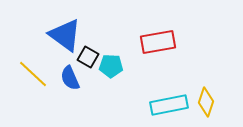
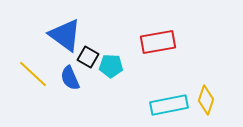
yellow diamond: moved 2 px up
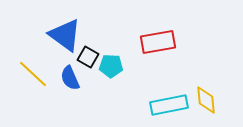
yellow diamond: rotated 24 degrees counterclockwise
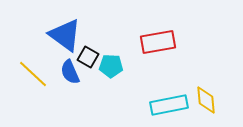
blue semicircle: moved 6 px up
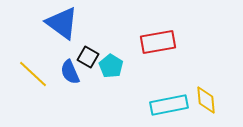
blue triangle: moved 3 px left, 12 px up
cyan pentagon: rotated 30 degrees clockwise
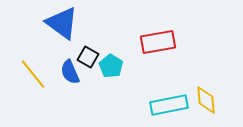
yellow line: rotated 8 degrees clockwise
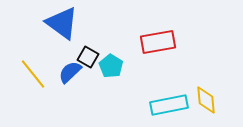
blue semicircle: rotated 70 degrees clockwise
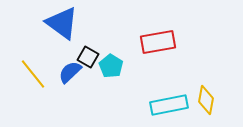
yellow diamond: rotated 16 degrees clockwise
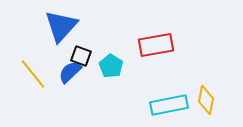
blue triangle: moved 1 px left, 3 px down; rotated 36 degrees clockwise
red rectangle: moved 2 px left, 3 px down
black square: moved 7 px left, 1 px up; rotated 10 degrees counterclockwise
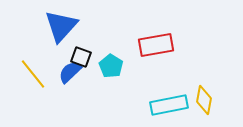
black square: moved 1 px down
yellow diamond: moved 2 px left
